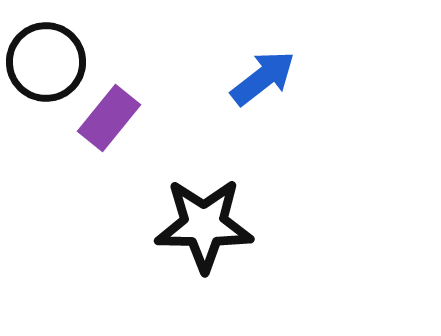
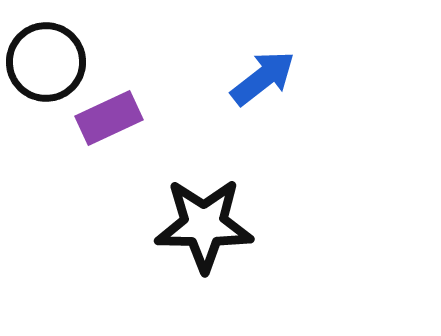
purple rectangle: rotated 26 degrees clockwise
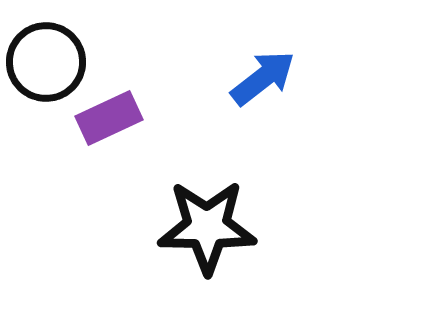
black star: moved 3 px right, 2 px down
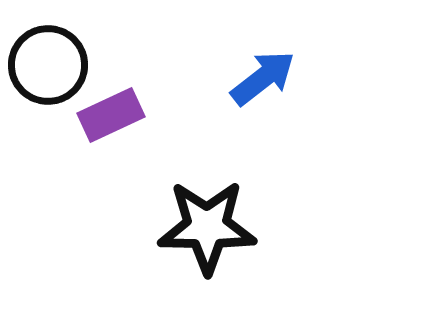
black circle: moved 2 px right, 3 px down
purple rectangle: moved 2 px right, 3 px up
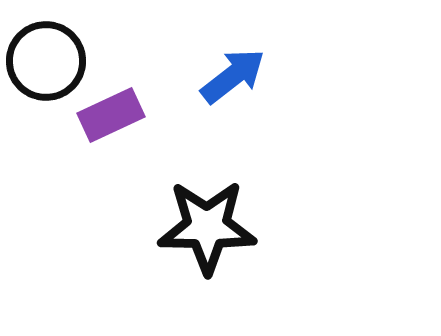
black circle: moved 2 px left, 4 px up
blue arrow: moved 30 px left, 2 px up
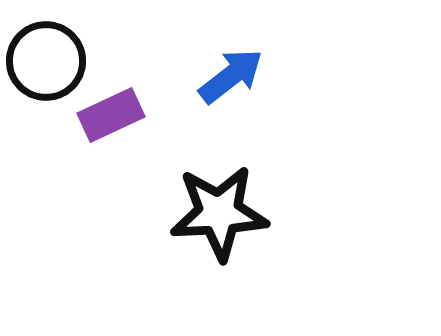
blue arrow: moved 2 px left
black star: moved 12 px right, 14 px up; rotated 4 degrees counterclockwise
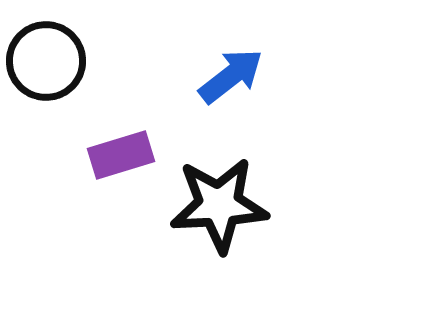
purple rectangle: moved 10 px right, 40 px down; rotated 8 degrees clockwise
black star: moved 8 px up
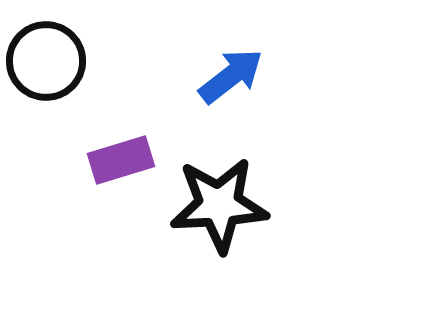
purple rectangle: moved 5 px down
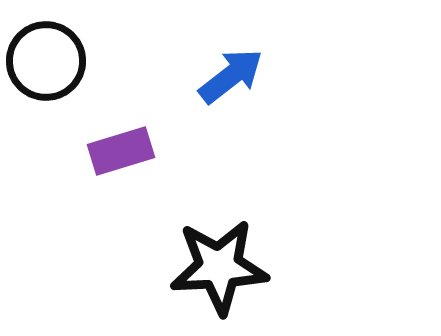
purple rectangle: moved 9 px up
black star: moved 62 px down
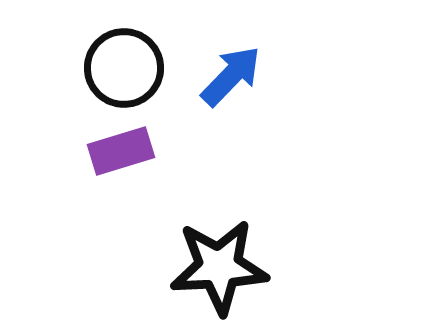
black circle: moved 78 px right, 7 px down
blue arrow: rotated 8 degrees counterclockwise
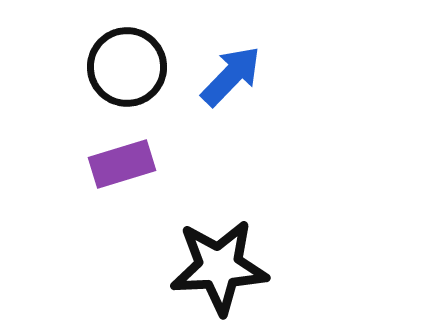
black circle: moved 3 px right, 1 px up
purple rectangle: moved 1 px right, 13 px down
